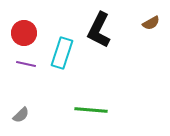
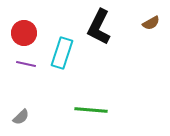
black L-shape: moved 3 px up
gray semicircle: moved 2 px down
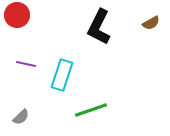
red circle: moved 7 px left, 18 px up
cyan rectangle: moved 22 px down
green line: rotated 24 degrees counterclockwise
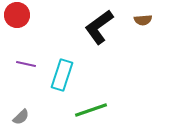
brown semicircle: moved 8 px left, 3 px up; rotated 24 degrees clockwise
black L-shape: rotated 27 degrees clockwise
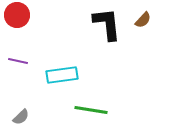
brown semicircle: rotated 42 degrees counterclockwise
black L-shape: moved 8 px right, 3 px up; rotated 120 degrees clockwise
purple line: moved 8 px left, 3 px up
cyan rectangle: rotated 64 degrees clockwise
green line: rotated 28 degrees clockwise
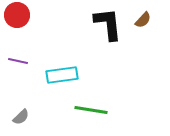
black L-shape: moved 1 px right
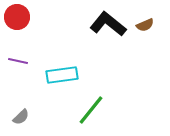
red circle: moved 2 px down
brown semicircle: moved 2 px right, 5 px down; rotated 24 degrees clockwise
black L-shape: rotated 45 degrees counterclockwise
green line: rotated 60 degrees counterclockwise
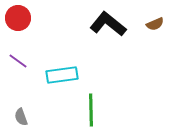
red circle: moved 1 px right, 1 px down
brown semicircle: moved 10 px right, 1 px up
purple line: rotated 24 degrees clockwise
green line: rotated 40 degrees counterclockwise
gray semicircle: rotated 114 degrees clockwise
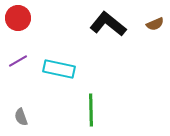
purple line: rotated 66 degrees counterclockwise
cyan rectangle: moved 3 px left, 6 px up; rotated 20 degrees clockwise
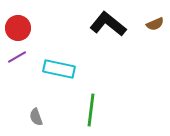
red circle: moved 10 px down
purple line: moved 1 px left, 4 px up
green line: rotated 8 degrees clockwise
gray semicircle: moved 15 px right
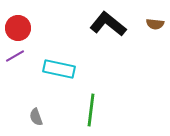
brown semicircle: rotated 30 degrees clockwise
purple line: moved 2 px left, 1 px up
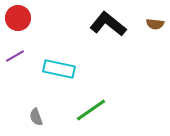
red circle: moved 10 px up
green line: rotated 48 degrees clockwise
